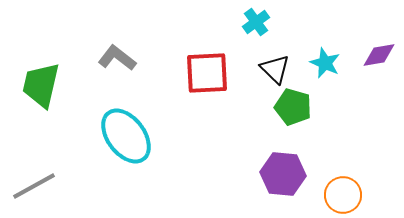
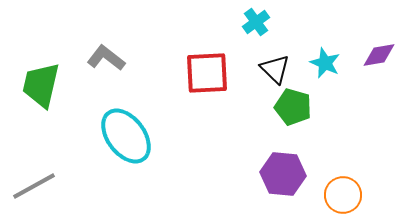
gray L-shape: moved 11 px left
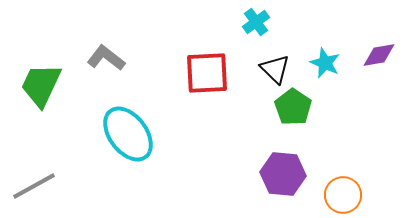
green trapezoid: rotated 12 degrees clockwise
green pentagon: rotated 18 degrees clockwise
cyan ellipse: moved 2 px right, 2 px up
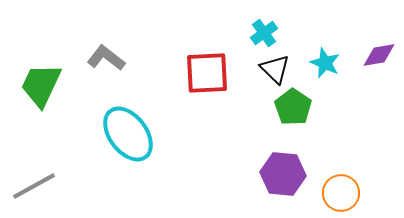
cyan cross: moved 8 px right, 11 px down
orange circle: moved 2 px left, 2 px up
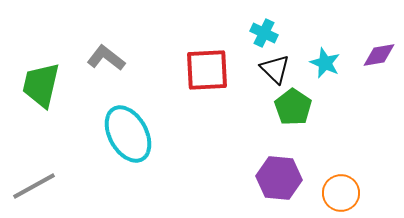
cyan cross: rotated 28 degrees counterclockwise
red square: moved 3 px up
green trapezoid: rotated 12 degrees counterclockwise
cyan ellipse: rotated 8 degrees clockwise
purple hexagon: moved 4 px left, 4 px down
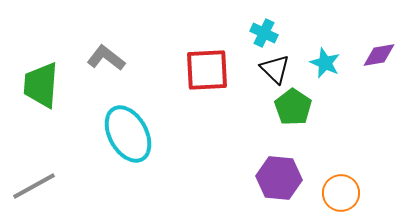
green trapezoid: rotated 9 degrees counterclockwise
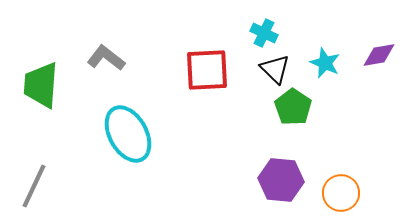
purple hexagon: moved 2 px right, 2 px down
gray line: rotated 36 degrees counterclockwise
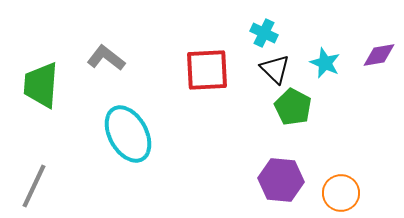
green pentagon: rotated 6 degrees counterclockwise
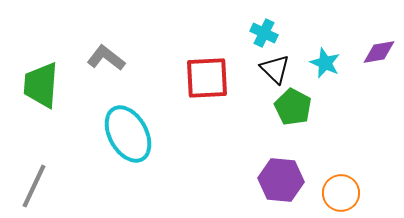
purple diamond: moved 3 px up
red square: moved 8 px down
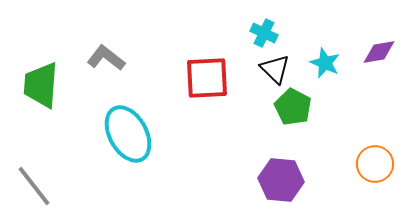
gray line: rotated 63 degrees counterclockwise
orange circle: moved 34 px right, 29 px up
